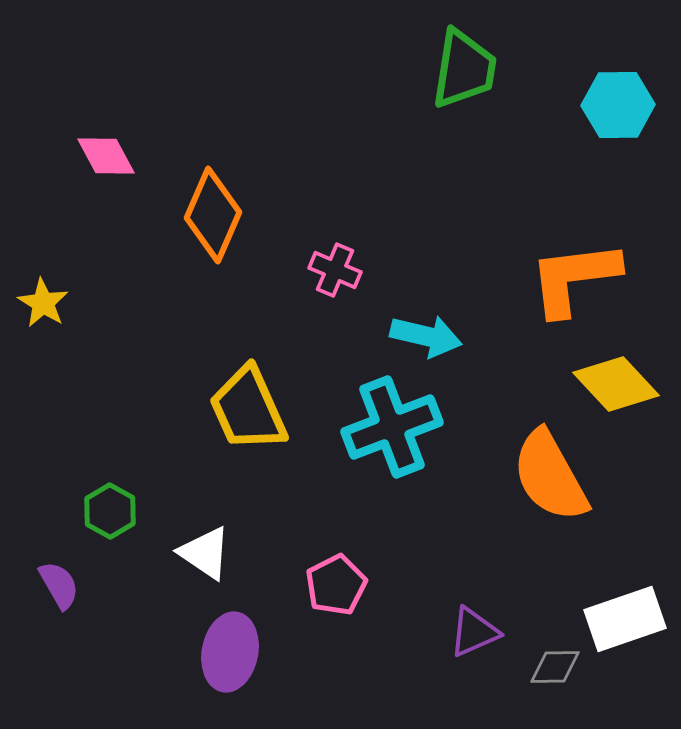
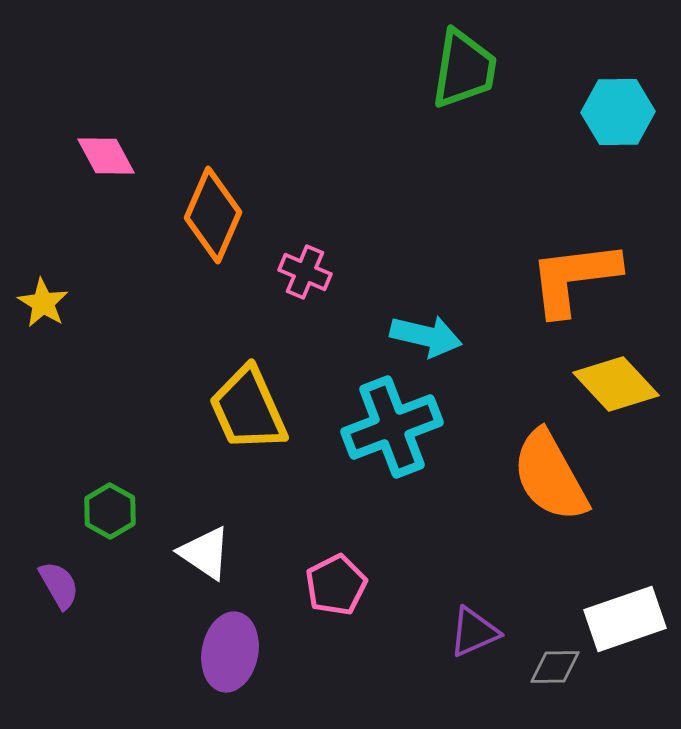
cyan hexagon: moved 7 px down
pink cross: moved 30 px left, 2 px down
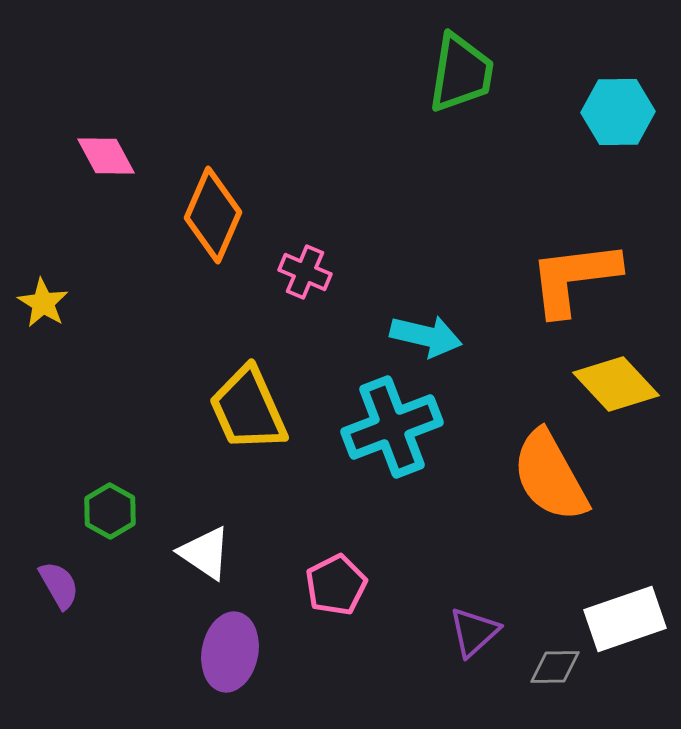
green trapezoid: moved 3 px left, 4 px down
purple triangle: rotated 18 degrees counterclockwise
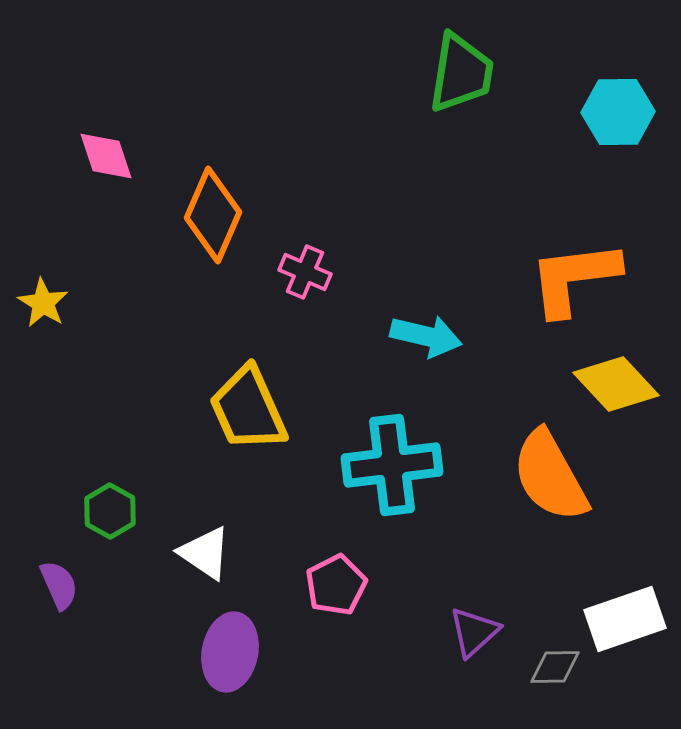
pink diamond: rotated 10 degrees clockwise
cyan cross: moved 38 px down; rotated 14 degrees clockwise
purple semicircle: rotated 6 degrees clockwise
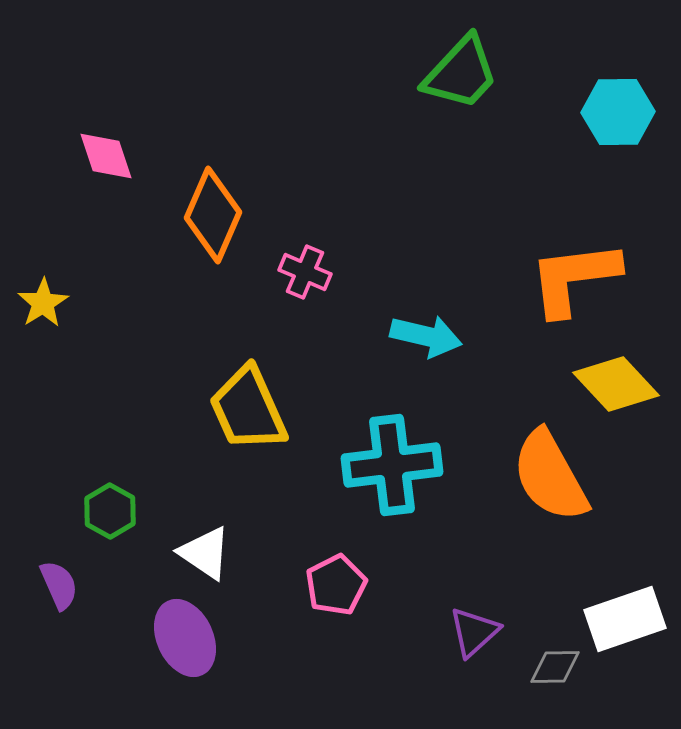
green trapezoid: rotated 34 degrees clockwise
yellow star: rotated 9 degrees clockwise
purple ellipse: moved 45 px left, 14 px up; rotated 36 degrees counterclockwise
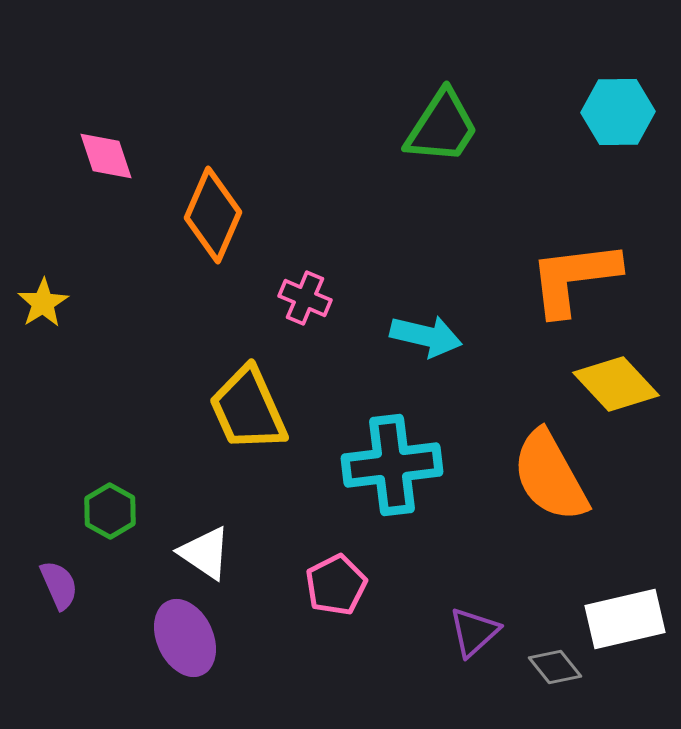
green trapezoid: moved 19 px left, 54 px down; rotated 10 degrees counterclockwise
pink cross: moved 26 px down
white rectangle: rotated 6 degrees clockwise
gray diamond: rotated 52 degrees clockwise
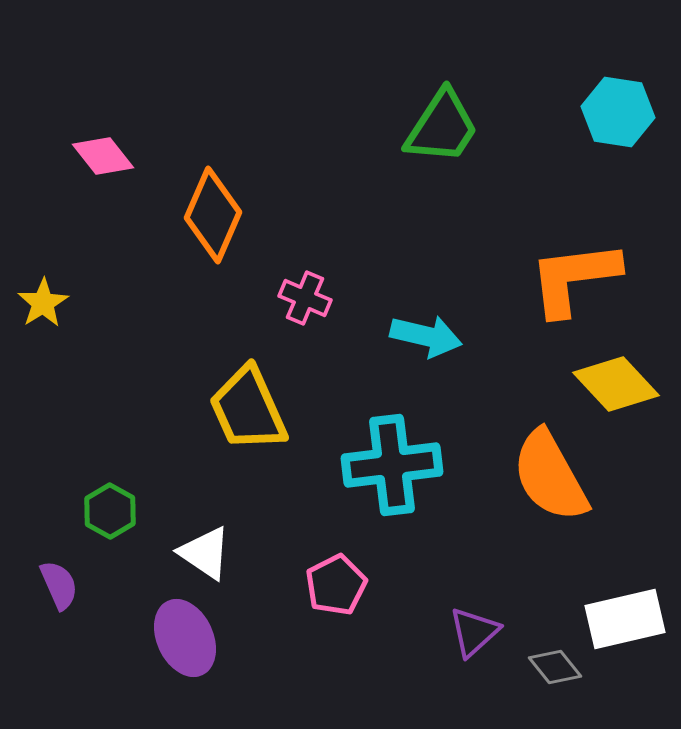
cyan hexagon: rotated 10 degrees clockwise
pink diamond: moved 3 px left; rotated 20 degrees counterclockwise
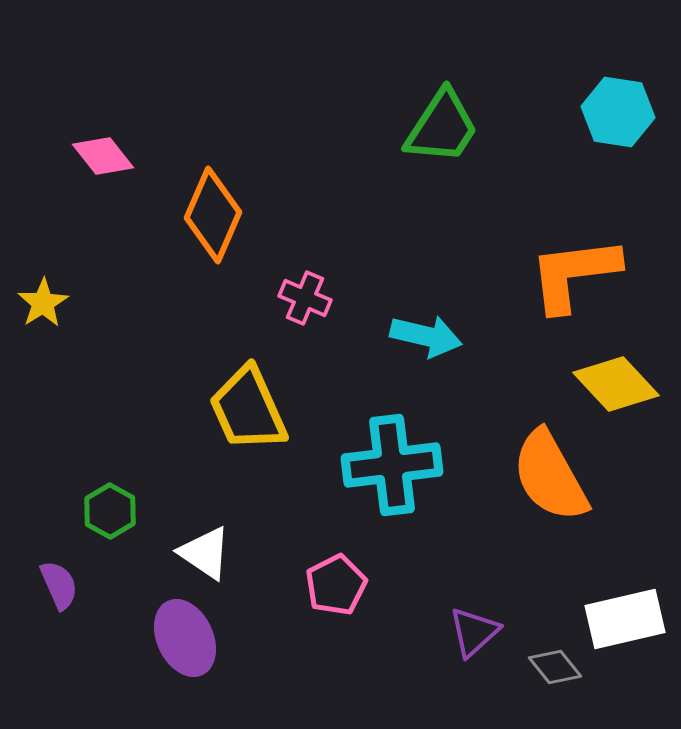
orange L-shape: moved 4 px up
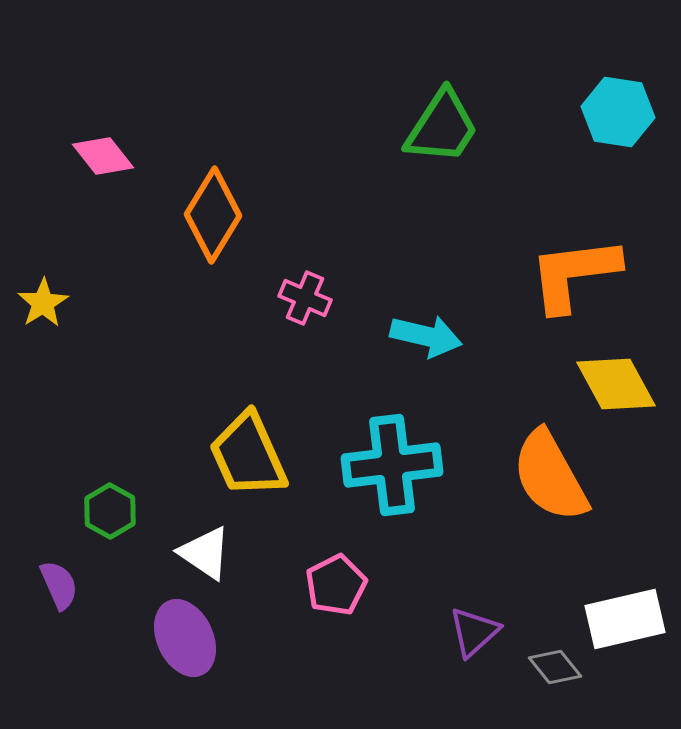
orange diamond: rotated 8 degrees clockwise
yellow diamond: rotated 14 degrees clockwise
yellow trapezoid: moved 46 px down
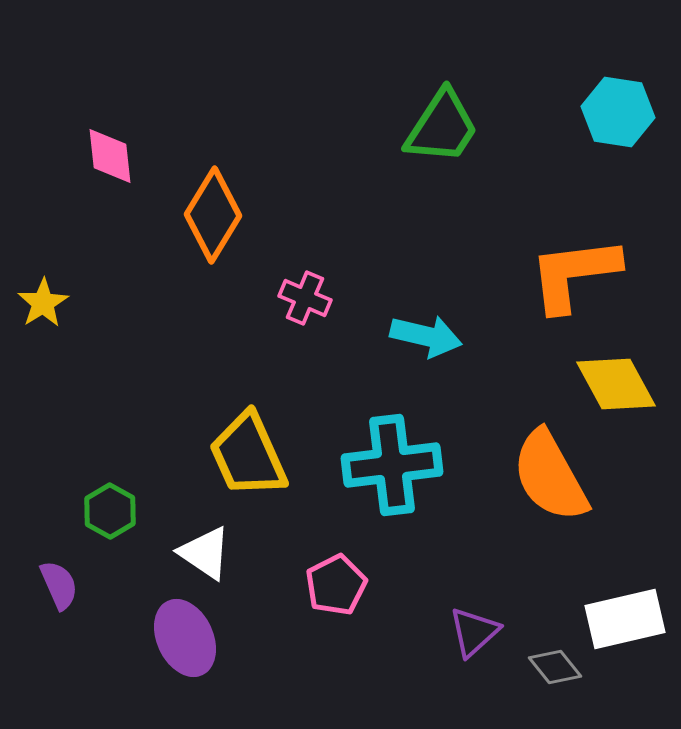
pink diamond: moved 7 px right; rotated 32 degrees clockwise
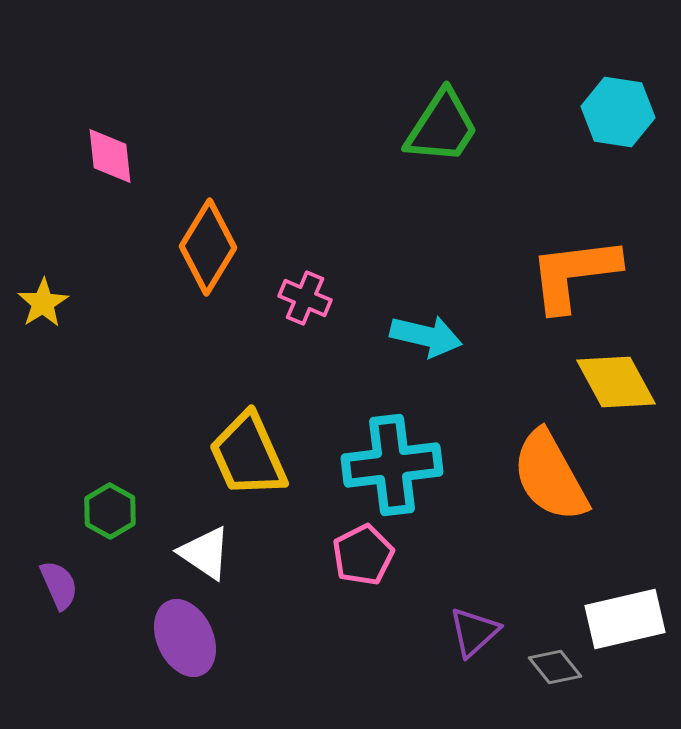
orange diamond: moved 5 px left, 32 px down
yellow diamond: moved 2 px up
pink pentagon: moved 27 px right, 30 px up
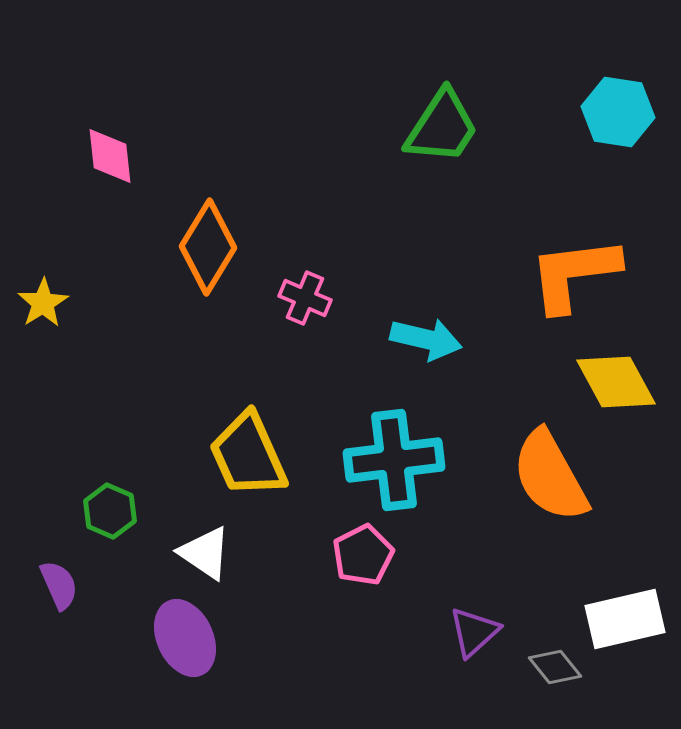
cyan arrow: moved 3 px down
cyan cross: moved 2 px right, 5 px up
green hexagon: rotated 6 degrees counterclockwise
